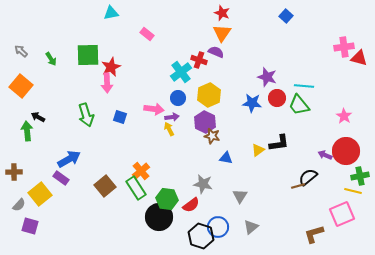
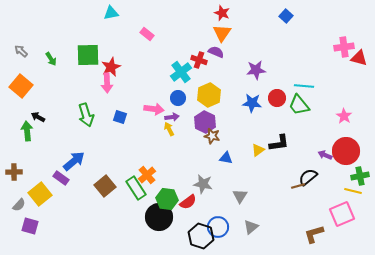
purple star at (267, 77): moved 11 px left, 7 px up; rotated 24 degrees counterclockwise
blue arrow at (69, 159): moved 5 px right, 2 px down; rotated 10 degrees counterclockwise
orange cross at (141, 171): moved 6 px right, 4 px down
red semicircle at (191, 205): moved 3 px left, 3 px up
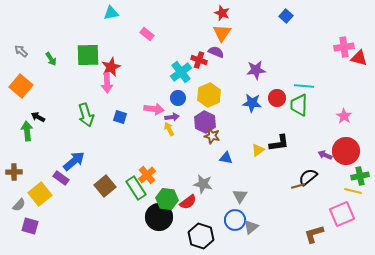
green trapezoid at (299, 105): rotated 40 degrees clockwise
blue circle at (218, 227): moved 17 px right, 7 px up
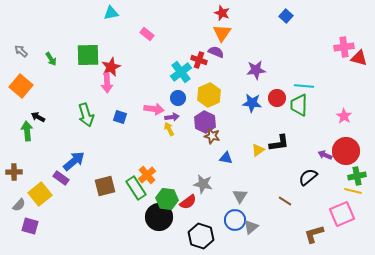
green cross at (360, 176): moved 3 px left
brown square at (105, 186): rotated 25 degrees clockwise
brown line at (298, 186): moved 13 px left, 15 px down; rotated 48 degrees clockwise
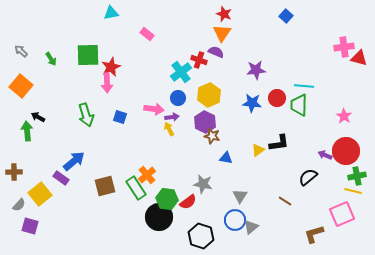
red star at (222, 13): moved 2 px right, 1 px down
